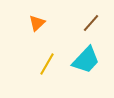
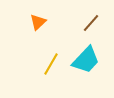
orange triangle: moved 1 px right, 1 px up
yellow line: moved 4 px right
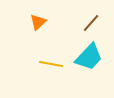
cyan trapezoid: moved 3 px right, 3 px up
yellow line: rotated 70 degrees clockwise
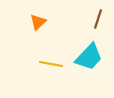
brown line: moved 7 px right, 4 px up; rotated 24 degrees counterclockwise
